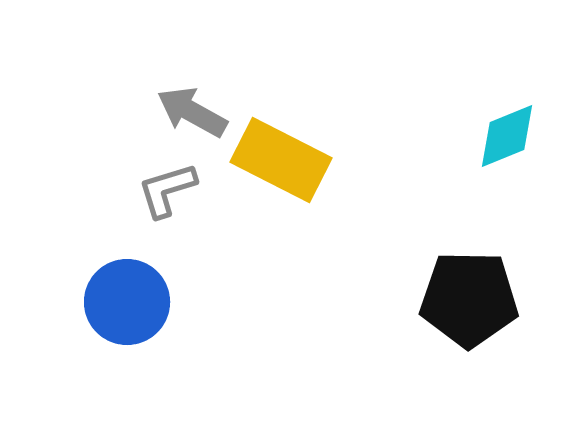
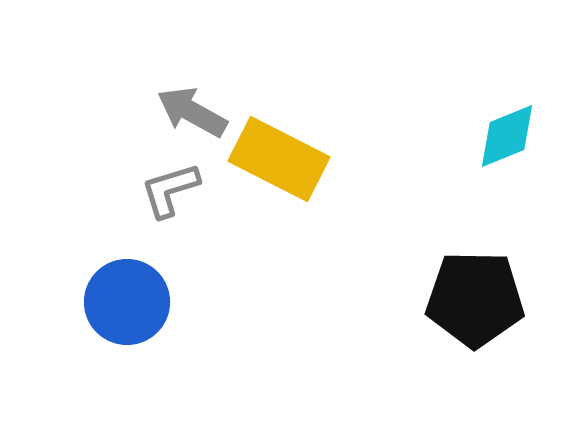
yellow rectangle: moved 2 px left, 1 px up
gray L-shape: moved 3 px right
black pentagon: moved 6 px right
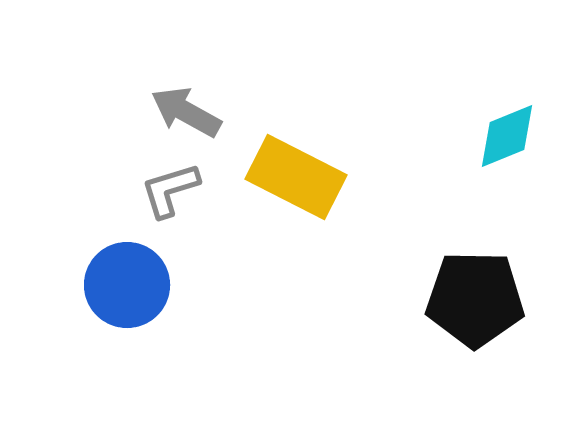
gray arrow: moved 6 px left
yellow rectangle: moved 17 px right, 18 px down
blue circle: moved 17 px up
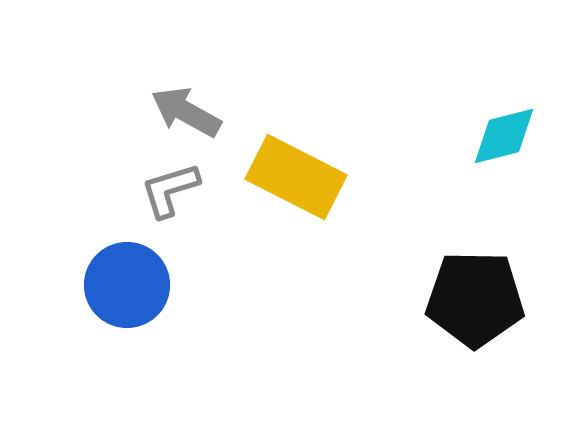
cyan diamond: moved 3 px left; rotated 8 degrees clockwise
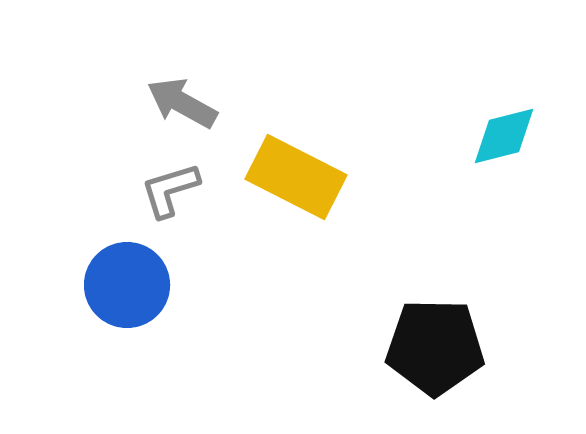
gray arrow: moved 4 px left, 9 px up
black pentagon: moved 40 px left, 48 px down
